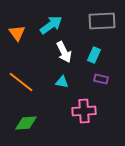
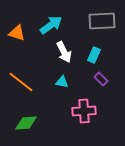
orange triangle: rotated 36 degrees counterclockwise
purple rectangle: rotated 32 degrees clockwise
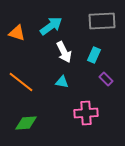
cyan arrow: moved 1 px down
purple rectangle: moved 5 px right
pink cross: moved 2 px right, 2 px down
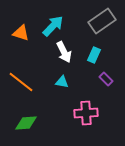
gray rectangle: rotated 32 degrees counterclockwise
cyan arrow: moved 2 px right; rotated 10 degrees counterclockwise
orange triangle: moved 4 px right
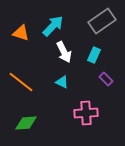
cyan triangle: rotated 16 degrees clockwise
